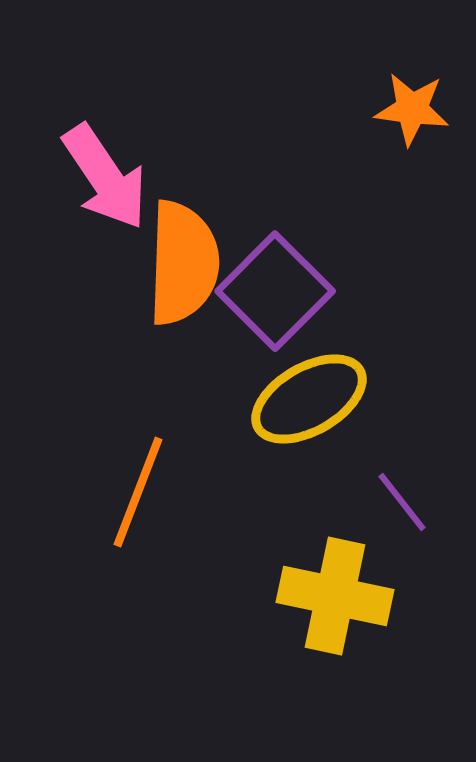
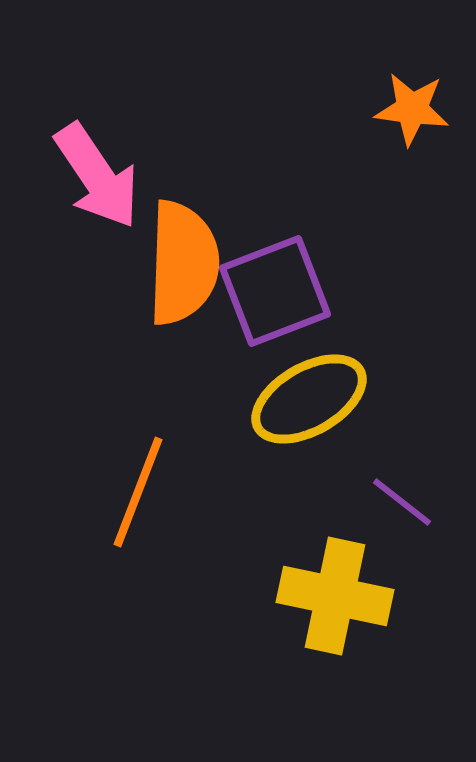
pink arrow: moved 8 px left, 1 px up
purple square: rotated 24 degrees clockwise
purple line: rotated 14 degrees counterclockwise
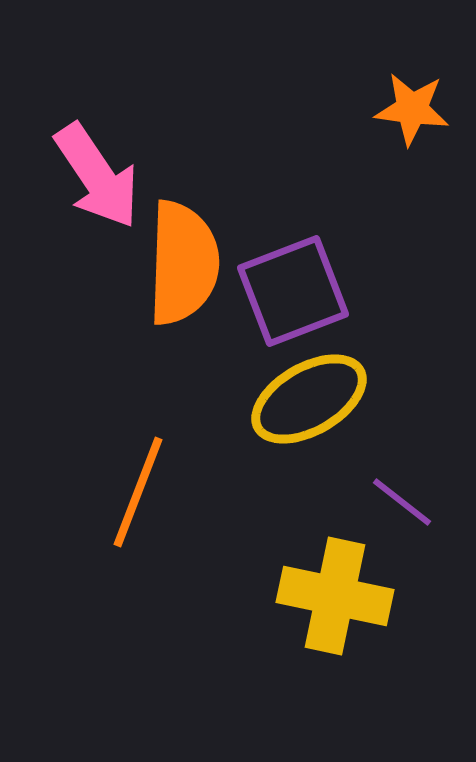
purple square: moved 18 px right
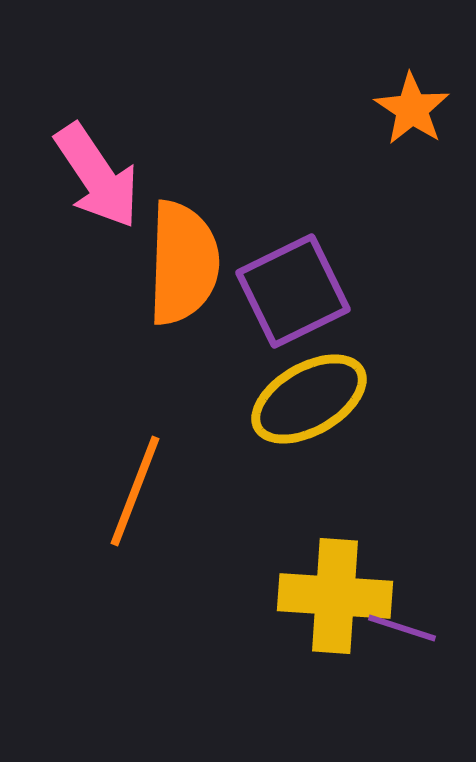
orange star: rotated 26 degrees clockwise
purple square: rotated 5 degrees counterclockwise
orange line: moved 3 px left, 1 px up
purple line: moved 126 px down; rotated 20 degrees counterclockwise
yellow cross: rotated 8 degrees counterclockwise
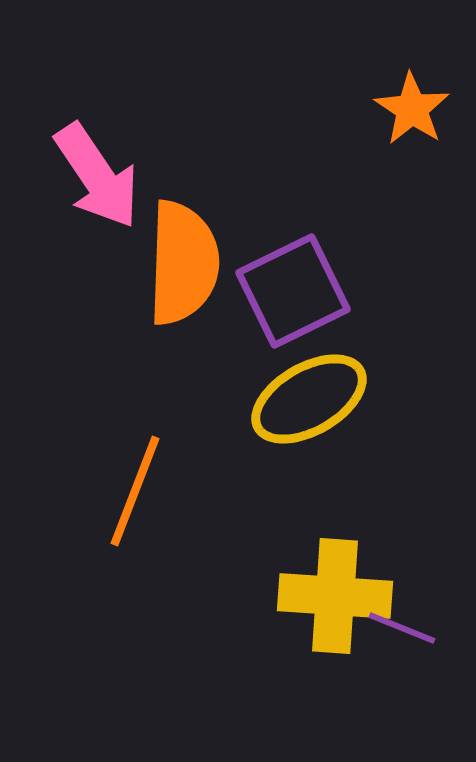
purple line: rotated 4 degrees clockwise
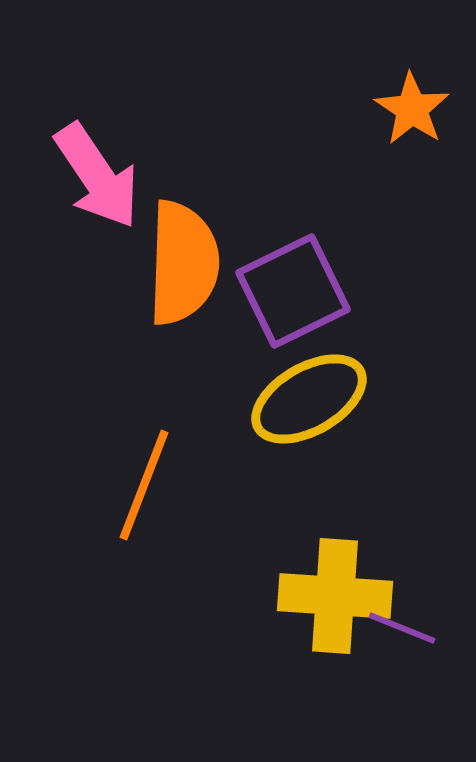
orange line: moved 9 px right, 6 px up
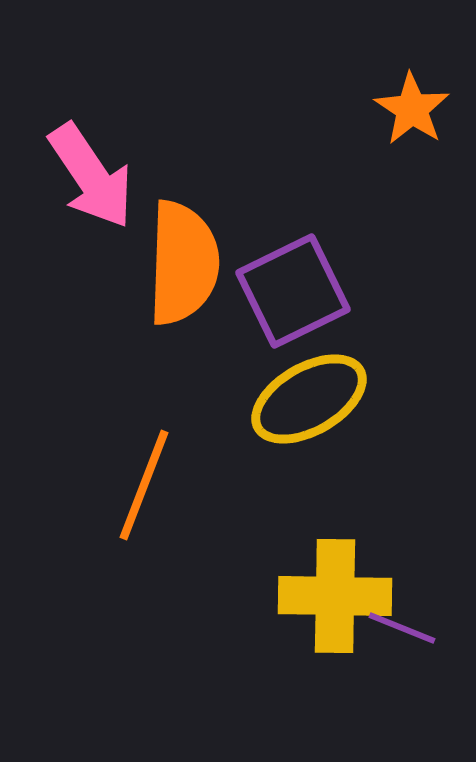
pink arrow: moved 6 px left
yellow cross: rotated 3 degrees counterclockwise
